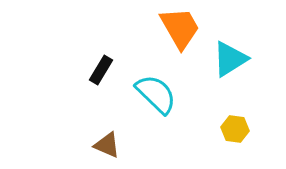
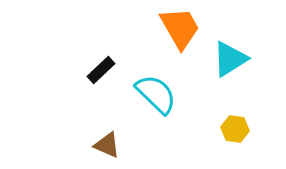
black rectangle: rotated 16 degrees clockwise
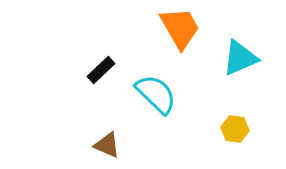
cyan triangle: moved 10 px right, 1 px up; rotated 9 degrees clockwise
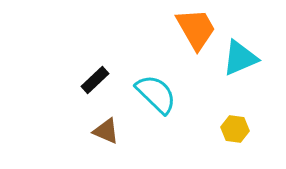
orange trapezoid: moved 16 px right, 1 px down
black rectangle: moved 6 px left, 10 px down
brown triangle: moved 1 px left, 14 px up
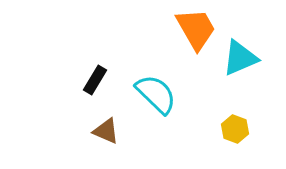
black rectangle: rotated 16 degrees counterclockwise
yellow hexagon: rotated 12 degrees clockwise
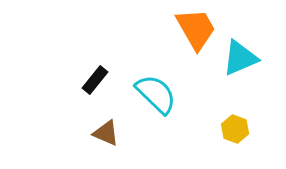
black rectangle: rotated 8 degrees clockwise
brown triangle: moved 2 px down
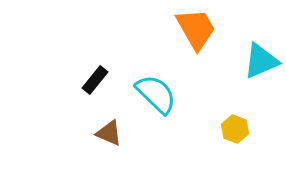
cyan triangle: moved 21 px right, 3 px down
brown triangle: moved 3 px right
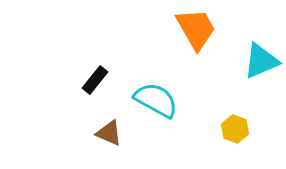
cyan semicircle: moved 6 px down; rotated 15 degrees counterclockwise
